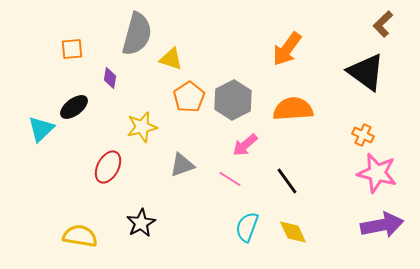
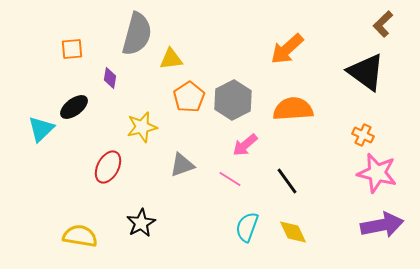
orange arrow: rotated 12 degrees clockwise
yellow triangle: rotated 25 degrees counterclockwise
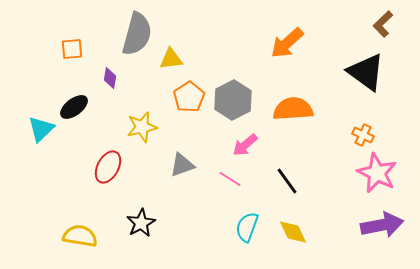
orange arrow: moved 6 px up
pink star: rotated 12 degrees clockwise
